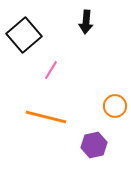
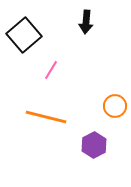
purple hexagon: rotated 15 degrees counterclockwise
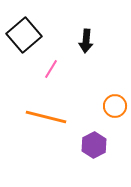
black arrow: moved 19 px down
pink line: moved 1 px up
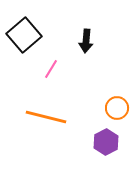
orange circle: moved 2 px right, 2 px down
purple hexagon: moved 12 px right, 3 px up
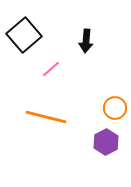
pink line: rotated 18 degrees clockwise
orange circle: moved 2 px left
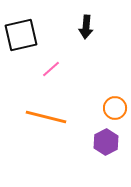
black square: moved 3 px left; rotated 28 degrees clockwise
black arrow: moved 14 px up
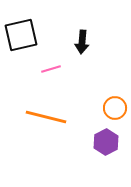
black arrow: moved 4 px left, 15 px down
pink line: rotated 24 degrees clockwise
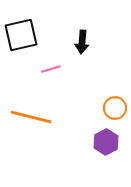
orange line: moved 15 px left
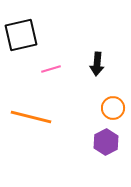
black arrow: moved 15 px right, 22 px down
orange circle: moved 2 px left
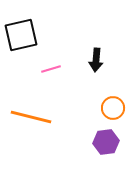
black arrow: moved 1 px left, 4 px up
purple hexagon: rotated 20 degrees clockwise
